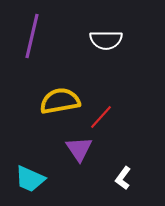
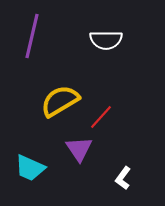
yellow semicircle: rotated 21 degrees counterclockwise
cyan trapezoid: moved 11 px up
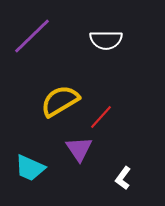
purple line: rotated 33 degrees clockwise
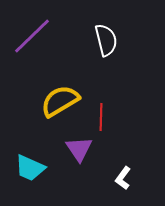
white semicircle: rotated 104 degrees counterclockwise
red line: rotated 40 degrees counterclockwise
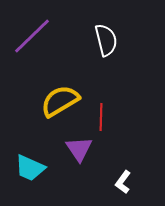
white L-shape: moved 4 px down
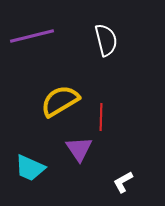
purple line: rotated 30 degrees clockwise
white L-shape: rotated 25 degrees clockwise
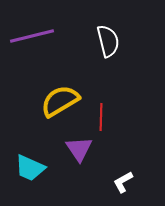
white semicircle: moved 2 px right, 1 px down
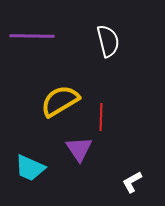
purple line: rotated 15 degrees clockwise
white L-shape: moved 9 px right
